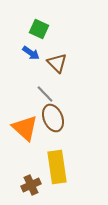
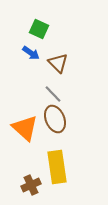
brown triangle: moved 1 px right
gray line: moved 8 px right
brown ellipse: moved 2 px right, 1 px down
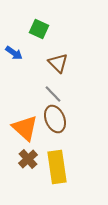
blue arrow: moved 17 px left
brown cross: moved 3 px left, 26 px up; rotated 18 degrees counterclockwise
